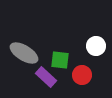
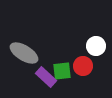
green square: moved 2 px right, 11 px down; rotated 12 degrees counterclockwise
red circle: moved 1 px right, 9 px up
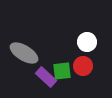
white circle: moved 9 px left, 4 px up
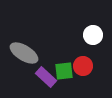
white circle: moved 6 px right, 7 px up
green square: moved 2 px right
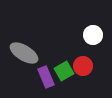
green square: rotated 24 degrees counterclockwise
purple rectangle: rotated 25 degrees clockwise
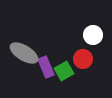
red circle: moved 7 px up
purple rectangle: moved 10 px up
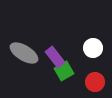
white circle: moved 13 px down
red circle: moved 12 px right, 23 px down
purple rectangle: moved 9 px right, 10 px up; rotated 15 degrees counterclockwise
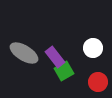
red circle: moved 3 px right
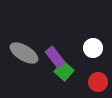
green square: rotated 18 degrees counterclockwise
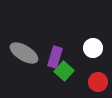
purple rectangle: rotated 55 degrees clockwise
